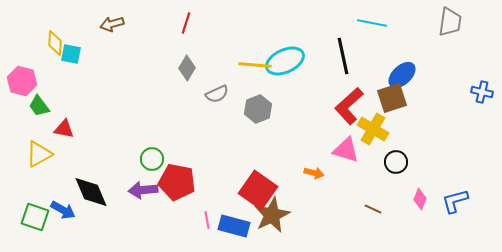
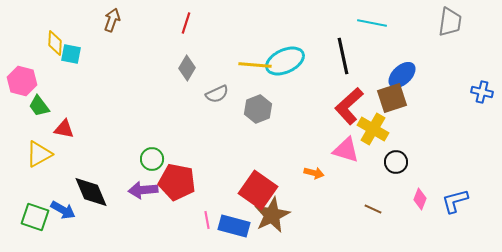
brown arrow: moved 4 px up; rotated 125 degrees clockwise
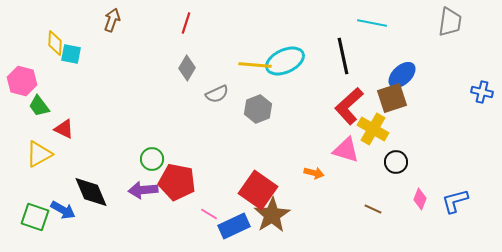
red triangle: rotated 15 degrees clockwise
brown star: rotated 6 degrees counterclockwise
pink line: moved 2 px right, 6 px up; rotated 48 degrees counterclockwise
blue rectangle: rotated 40 degrees counterclockwise
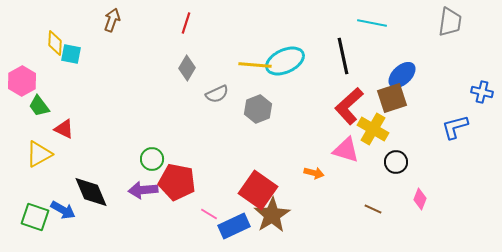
pink hexagon: rotated 16 degrees clockwise
blue L-shape: moved 74 px up
